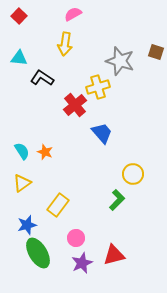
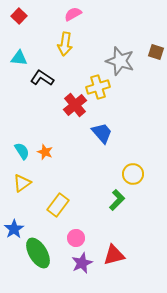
blue star: moved 13 px left, 4 px down; rotated 18 degrees counterclockwise
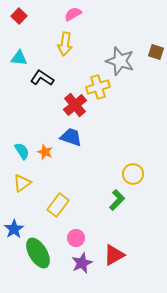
blue trapezoid: moved 31 px left, 4 px down; rotated 30 degrees counterclockwise
red triangle: rotated 15 degrees counterclockwise
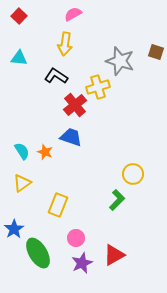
black L-shape: moved 14 px right, 2 px up
yellow rectangle: rotated 15 degrees counterclockwise
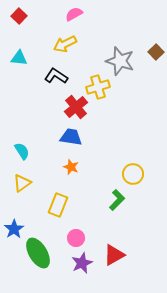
pink semicircle: moved 1 px right
yellow arrow: rotated 55 degrees clockwise
brown square: rotated 28 degrees clockwise
red cross: moved 1 px right, 2 px down
blue trapezoid: rotated 10 degrees counterclockwise
orange star: moved 26 px right, 15 px down
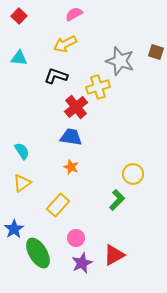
brown square: rotated 28 degrees counterclockwise
black L-shape: rotated 15 degrees counterclockwise
yellow rectangle: rotated 20 degrees clockwise
